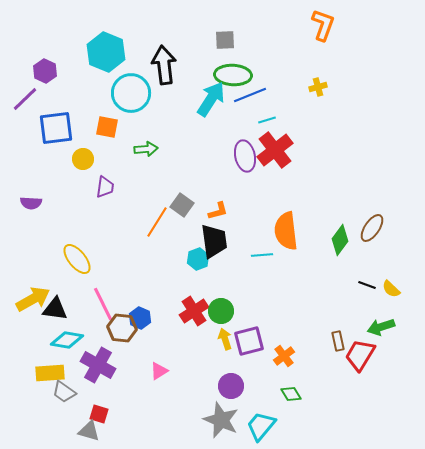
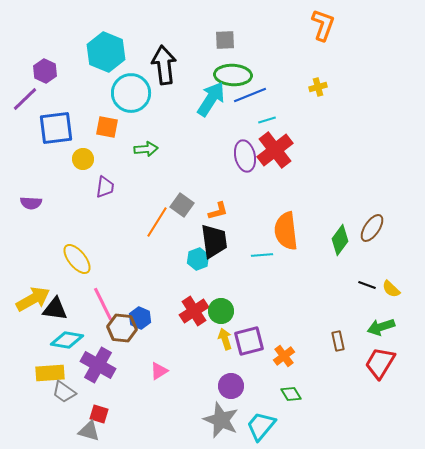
red trapezoid at (360, 355): moved 20 px right, 8 px down
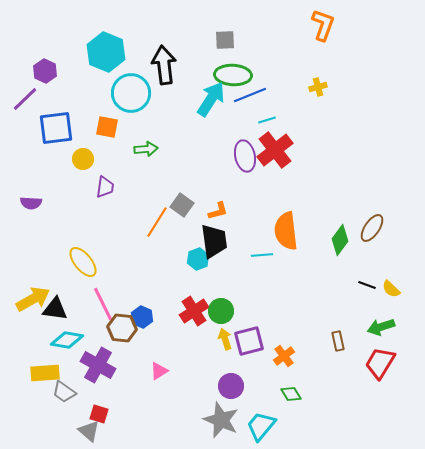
yellow ellipse at (77, 259): moved 6 px right, 3 px down
blue hexagon at (140, 318): moved 2 px right, 1 px up
yellow rectangle at (50, 373): moved 5 px left
gray triangle at (89, 431): rotated 25 degrees clockwise
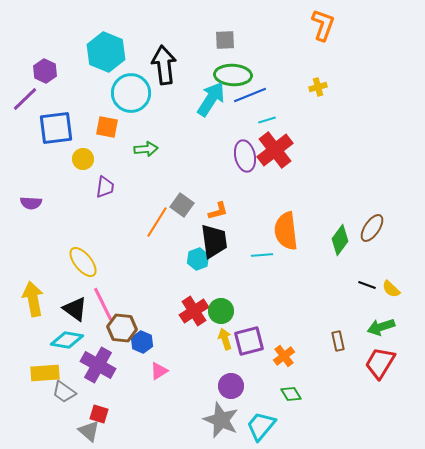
yellow arrow at (33, 299): rotated 72 degrees counterclockwise
black triangle at (55, 309): moved 20 px right; rotated 28 degrees clockwise
blue hexagon at (142, 317): moved 25 px down
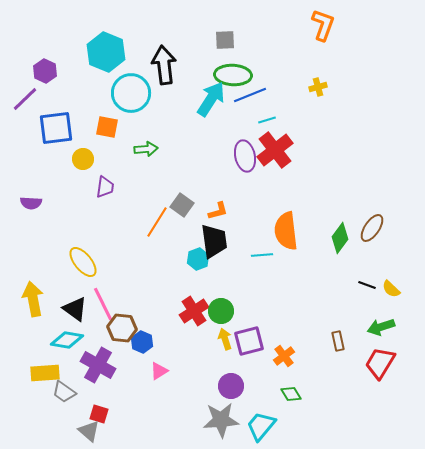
green diamond at (340, 240): moved 2 px up
gray star at (221, 420): rotated 27 degrees counterclockwise
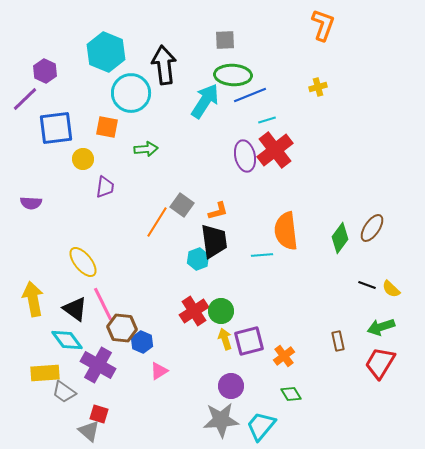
cyan arrow at (211, 99): moved 6 px left, 2 px down
cyan diamond at (67, 340): rotated 44 degrees clockwise
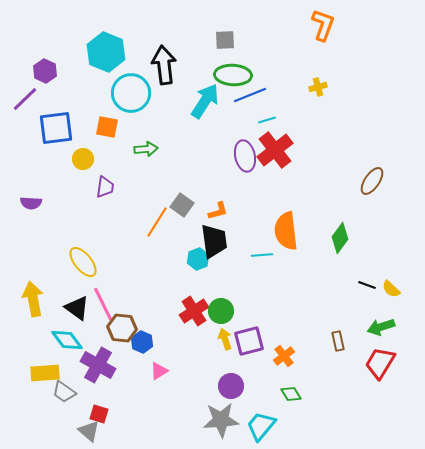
brown ellipse at (372, 228): moved 47 px up
black triangle at (75, 309): moved 2 px right, 1 px up
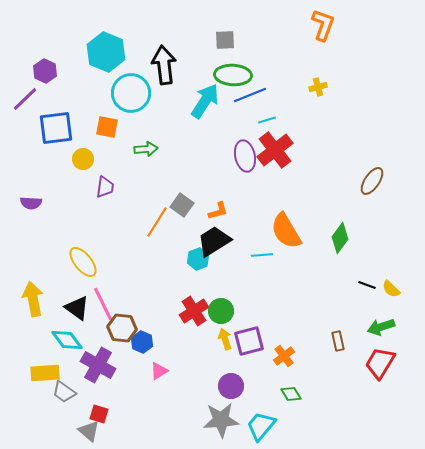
orange semicircle at (286, 231): rotated 24 degrees counterclockwise
black trapezoid at (214, 241): rotated 114 degrees counterclockwise
